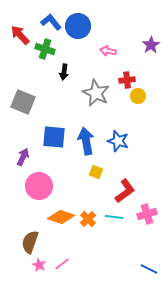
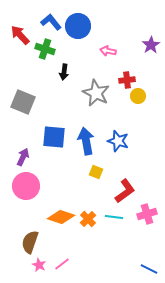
pink circle: moved 13 px left
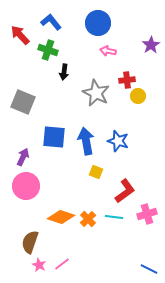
blue circle: moved 20 px right, 3 px up
green cross: moved 3 px right, 1 px down
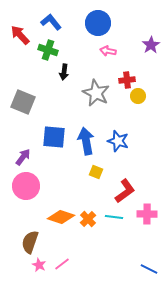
purple arrow: rotated 12 degrees clockwise
pink cross: rotated 18 degrees clockwise
